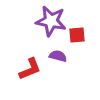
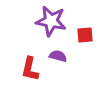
red square: moved 8 px right
red L-shape: rotated 125 degrees clockwise
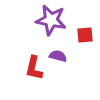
purple star: moved 1 px up
red L-shape: moved 4 px right, 1 px up
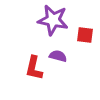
purple star: moved 2 px right
red square: rotated 12 degrees clockwise
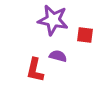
red L-shape: moved 1 px right, 2 px down
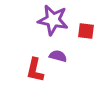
red square: moved 1 px right, 4 px up
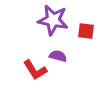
red L-shape: rotated 45 degrees counterclockwise
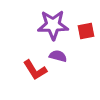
purple star: moved 5 px down; rotated 12 degrees counterclockwise
red square: rotated 18 degrees counterclockwise
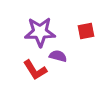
purple star: moved 13 px left, 7 px down
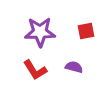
purple semicircle: moved 16 px right, 11 px down
